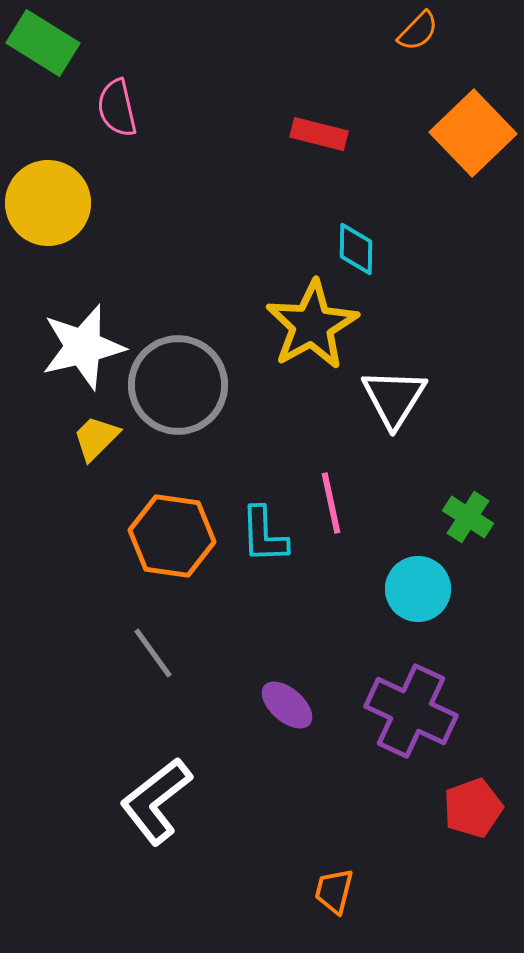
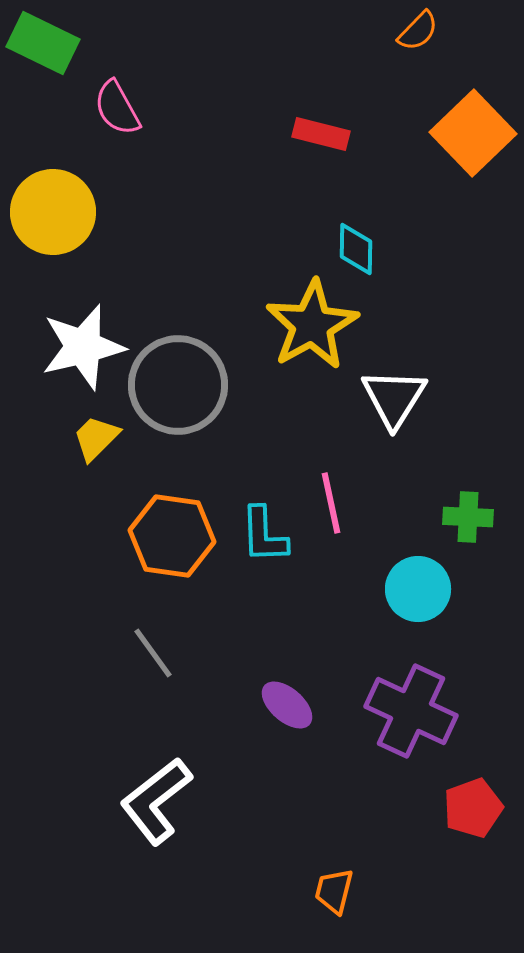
green rectangle: rotated 6 degrees counterclockwise
pink semicircle: rotated 16 degrees counterclockwise
red rectangle: moved 2 px right
yellow circle: moved 5 px right, 9 px down
green cross: rotated 30 degrees counterclockwise
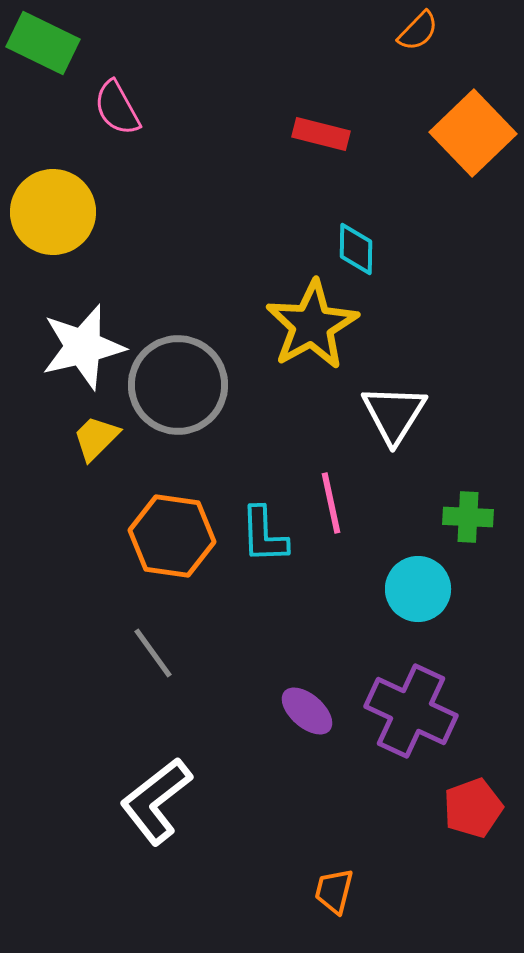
white triangle: moved 16 px down
purple ellipse: moved 20 px right, 6 px down
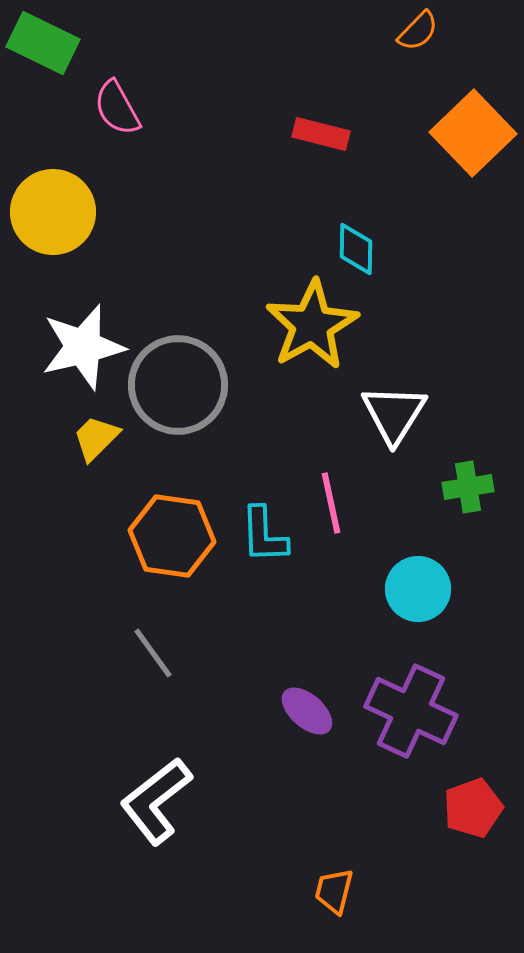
green cross: moved 30 px up; rotated 12 degrees counterclockwise
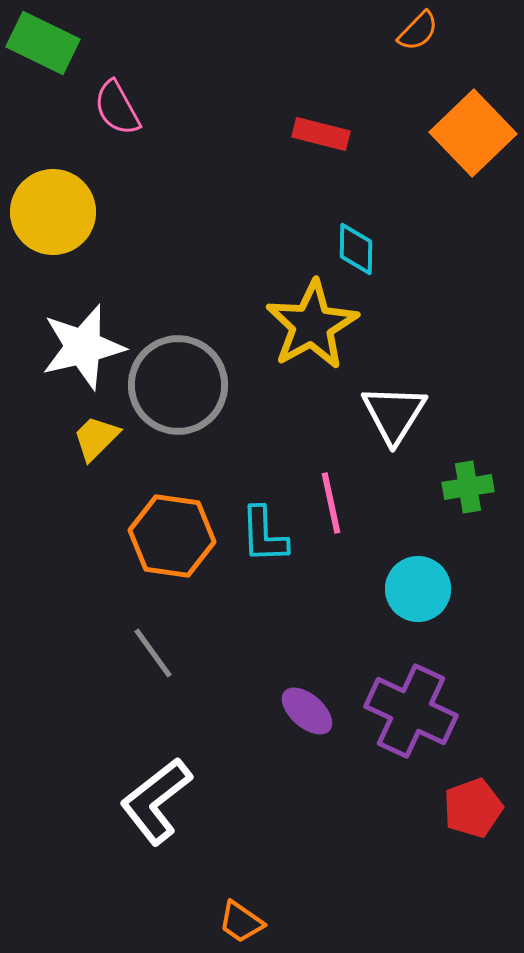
orange trapezoid: moved 93 px left, 31 px down; rotated 69 degrees counterclockwise
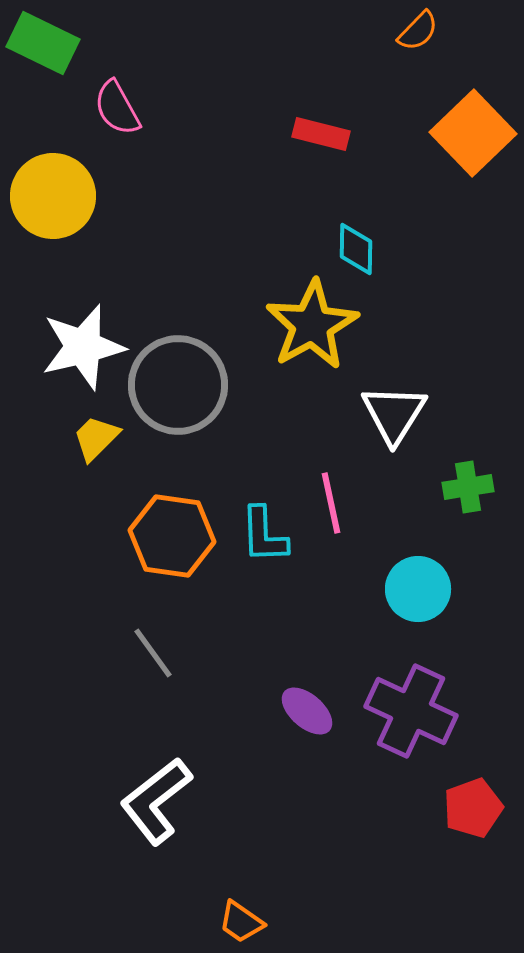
yellow circle: moved 16 px up
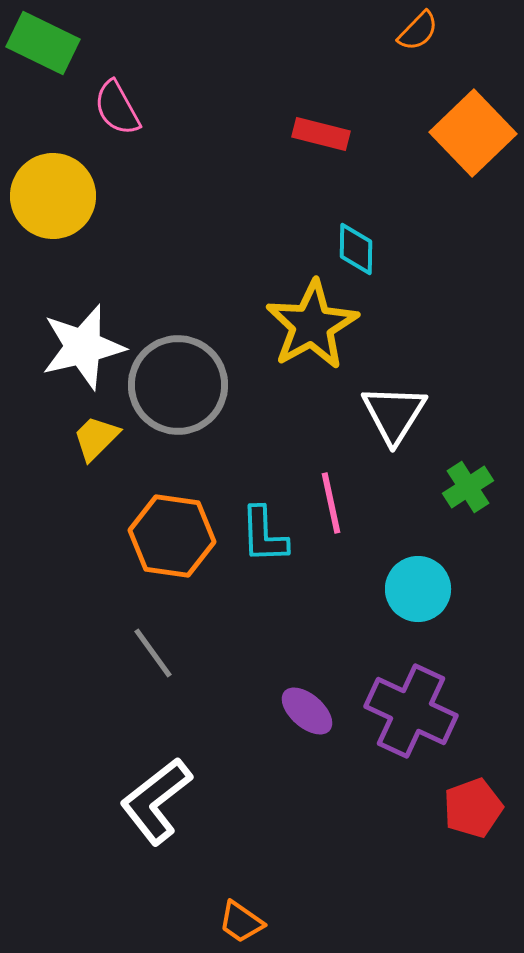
green cross: rotated 24 degrees counterclockwise
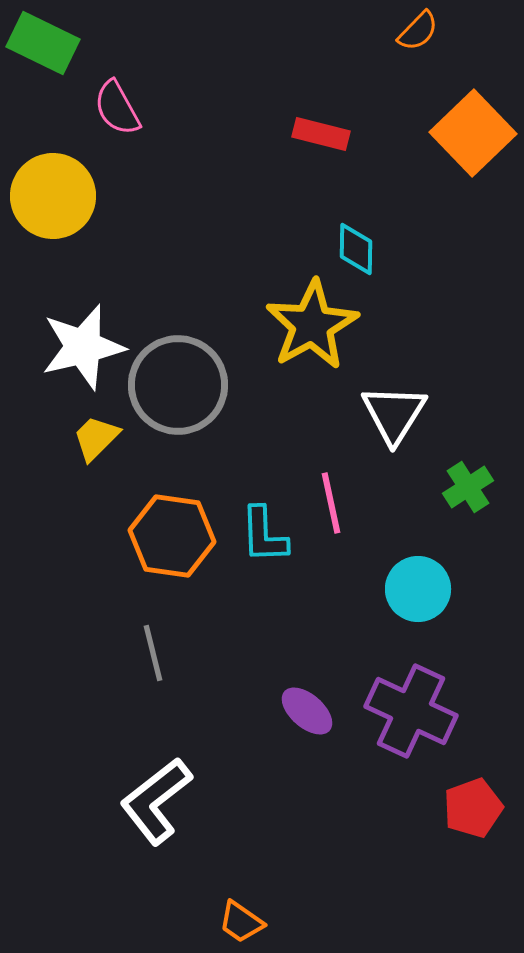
gray line: rotated 22 degrees clockwise
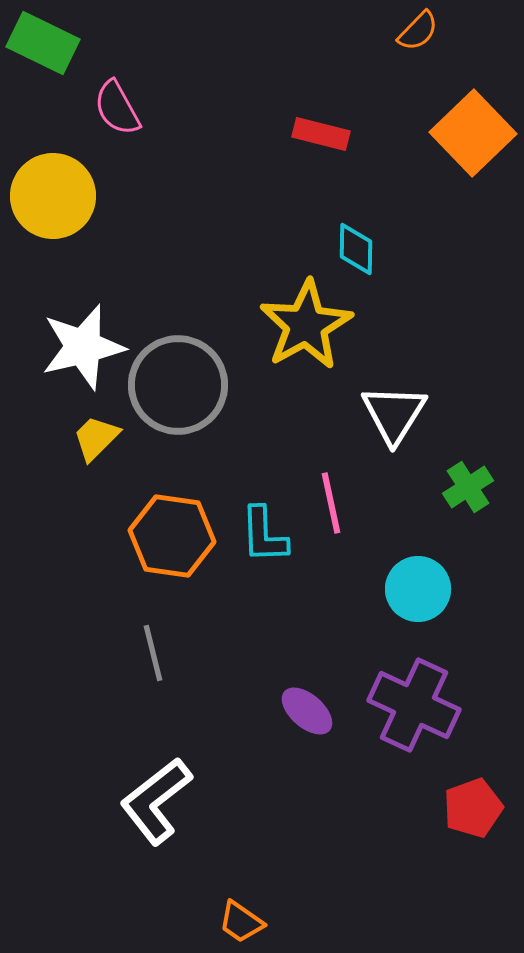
yellow star: moved 6 px left
purple cross: moved 3 px right, 6 px up
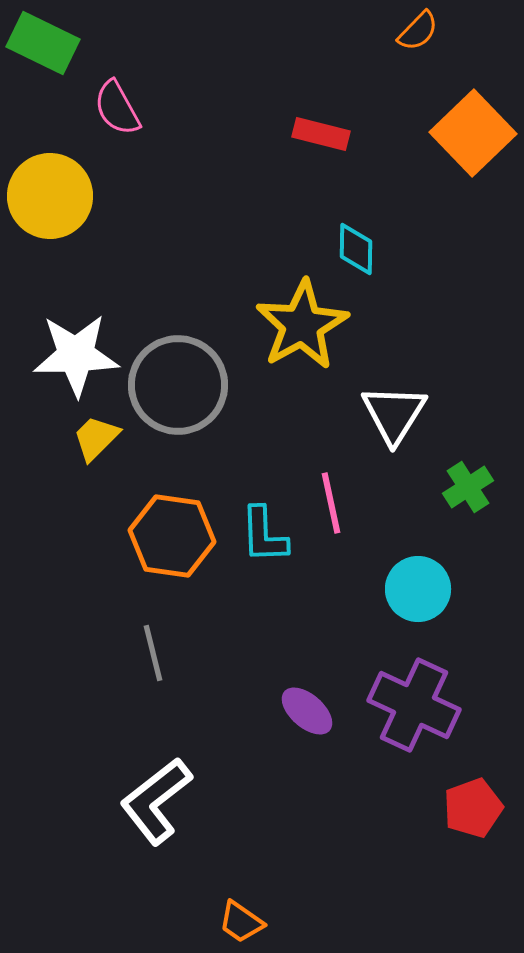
yellow circle: moved 3 px left
yellow star: moved 4 px left
white star: moved 7 px left, 8 px down; rotated 12 degrees clockwise
